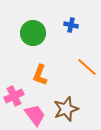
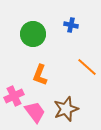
green circle: moved 1 px down
pink trapezoid: moved 3 px up
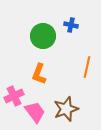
green circle: moved 10 px right, 2 px down
orange line: rotated 60 degrees clockwise
orange L-shape: moved 1 px left, 1 px up
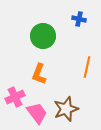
blue cross: moved 8 px right, 6 px up
pink cross: moved 1 px right, 1 px down
pink trapezoid: moved 2 px right, 1 px down
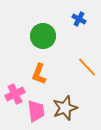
blue cross: rotated 16 degrees clockwise
orange line: rotated 55 degrees counterclockwise
pink cross: moved 3 px up
brown star: moved 1 px left, 1 px up
pink trapezoid: moved 1 px left, 2 px up; rotated 30 degrees clockwise
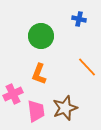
blue cross: rotated 16 degrees counterclockwise
green circle: moved 2 px left
pink cross: moved 2 px left
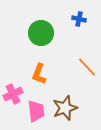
green circle: moved 3 px up
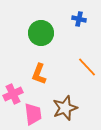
pink trapezoid: moved 3 px left, 3 px down
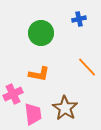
blue cross: rotated 24 degrees counterclockwise
orange L-shape: rotated 100 degrees counterclockwise
brown star: rotated 20 degrees counterclockwise
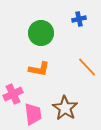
orange L-shape: moved 5 px up
